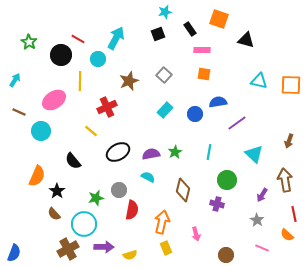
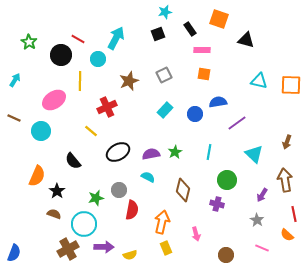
gray square at (164, 75): rotated 21 degrees clockwise
brown line at (19, 112): moved 5 px left, 6 px down
brown arrow at (289, 141): moved 2 px left, 1 px down
brown semicircle at (54, 214): rotated 152 degrees clockwise
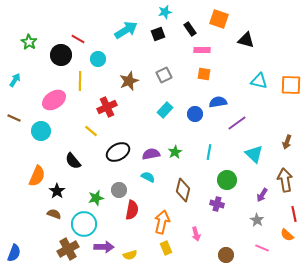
cyan arrow at (116, 38): moved 10 px right, 8 px up; rotated 30 degrees clockwise
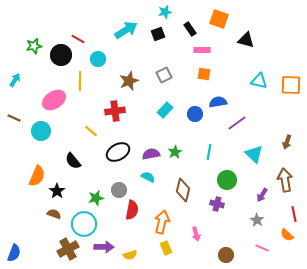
green star at (29, 42): moved 5 px right, 4 px down; rotated 28 degrees clockwise
red cross at (107, 107): moved 8 px right, 4 px down; rotated 18 degrees clockwise
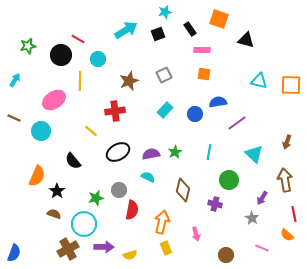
green star at (34, 46): moved 6 px left
green circle at (227, 180): moved 2 px right
purple arrow at (262, 195): moved 3 px down
purple cross at (217, 204): moved 2 px left
gray star at (257, 220): moved 5 px left, 2 px up
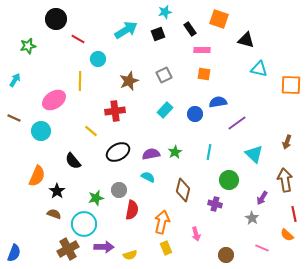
black circle at (61, 55): moved 5 px left, 36 px up
cyan triangle at (259, 81): moved 12 px up
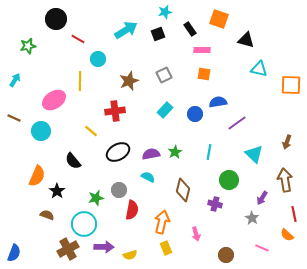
brown semicircle at (54, 214): moved 7 px left, 1 px down
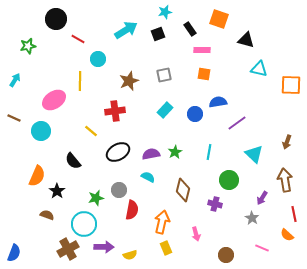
gray square at (164, 75): rotated 14 degrees clockwise
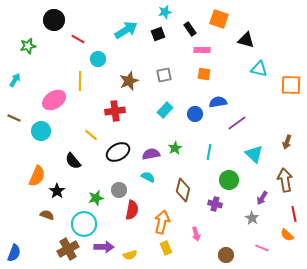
black circle at (56, 19): moved 2 px left, 1 px down
yellow line at (91, 131): moved 4 px down
green star at (175, 152): moved 4 px up
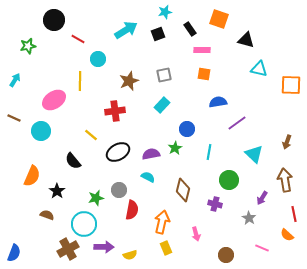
cyan rectangle at (165, 110): moved 3 px left, 5 px up
blue circle at (195, 114): moved 8 px left, 15 px down
orange semicircle at (37, 176): moved 5 px left
gray star at (252, 218): moved 3 px left
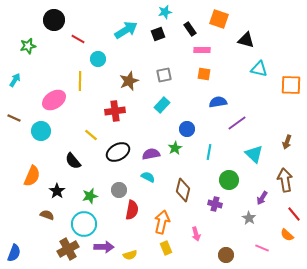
green star at (96, 198): moved 6 px left, 2 px up
red line at (294, 214): rotated 28 degrees counterclockwise
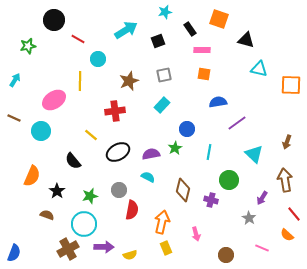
black square at (158, 34): moved 7 px down
purple cross at (215, 204): moved 4 px left, 4 px up
